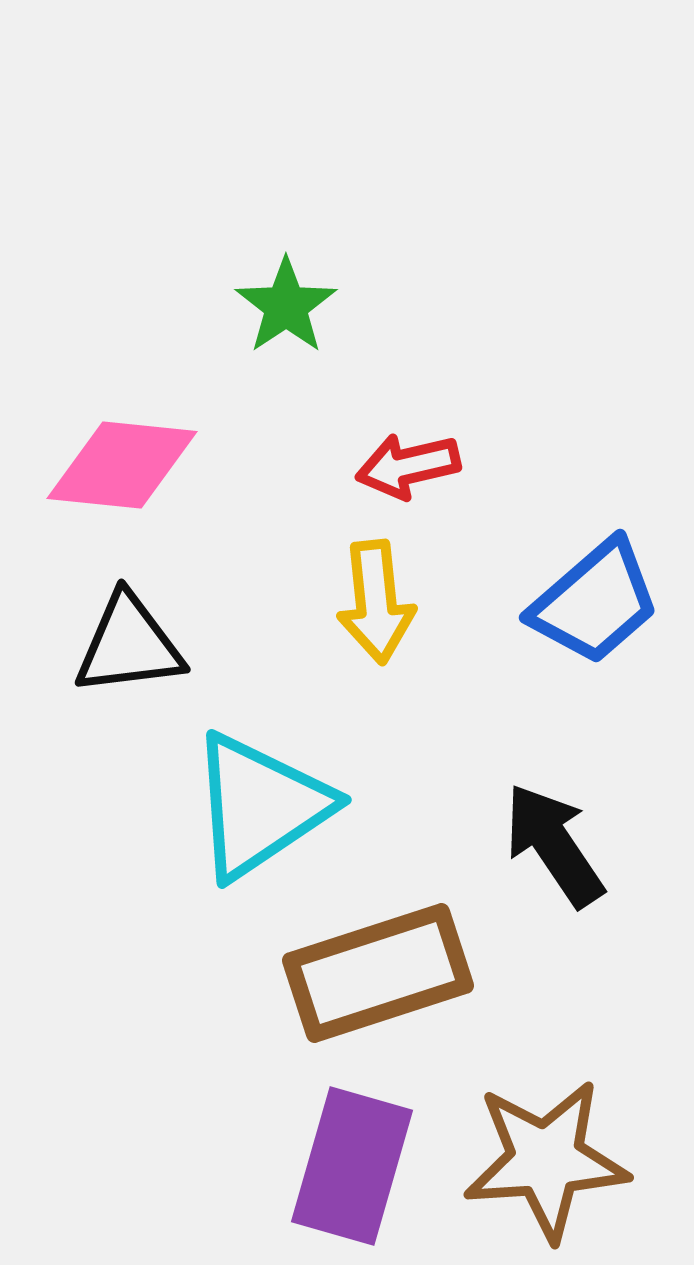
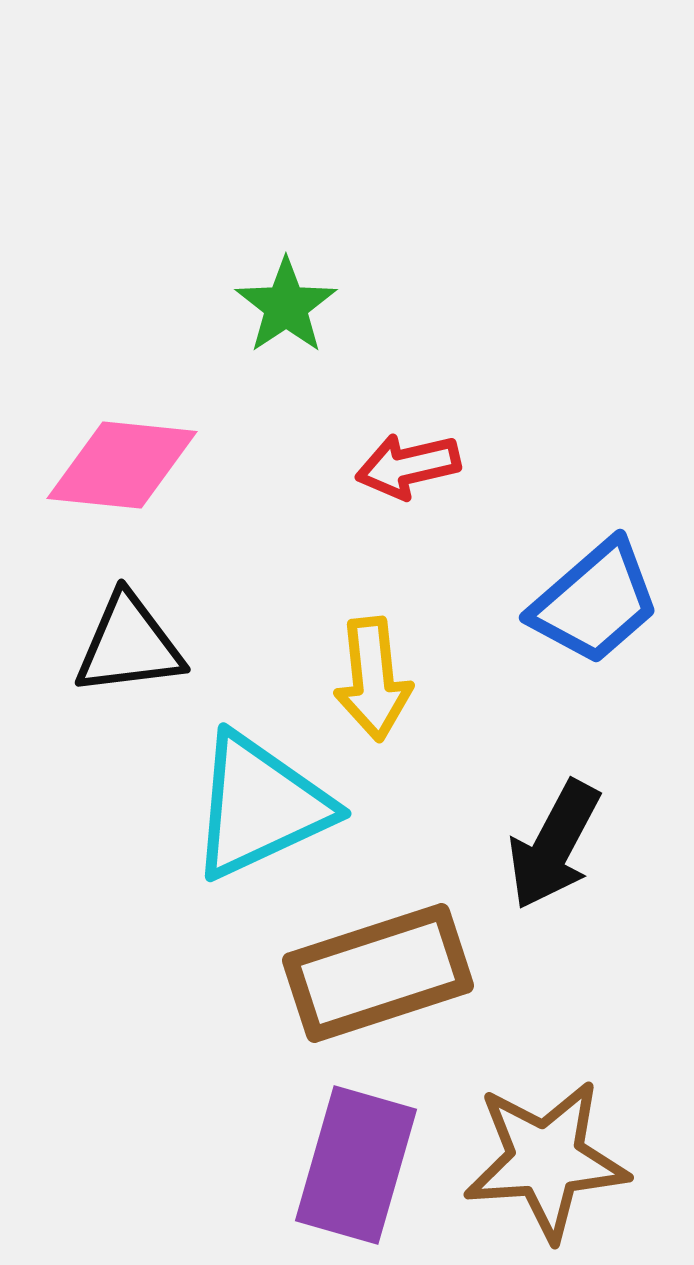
yellow arrow: moved 3 px left, 77 px down
cyan triangle: rotated 9 degrees clockwise
black arrow: rotated 118 degrees counterclockwise
purple rectangle: moved 4 px right, 1 px up
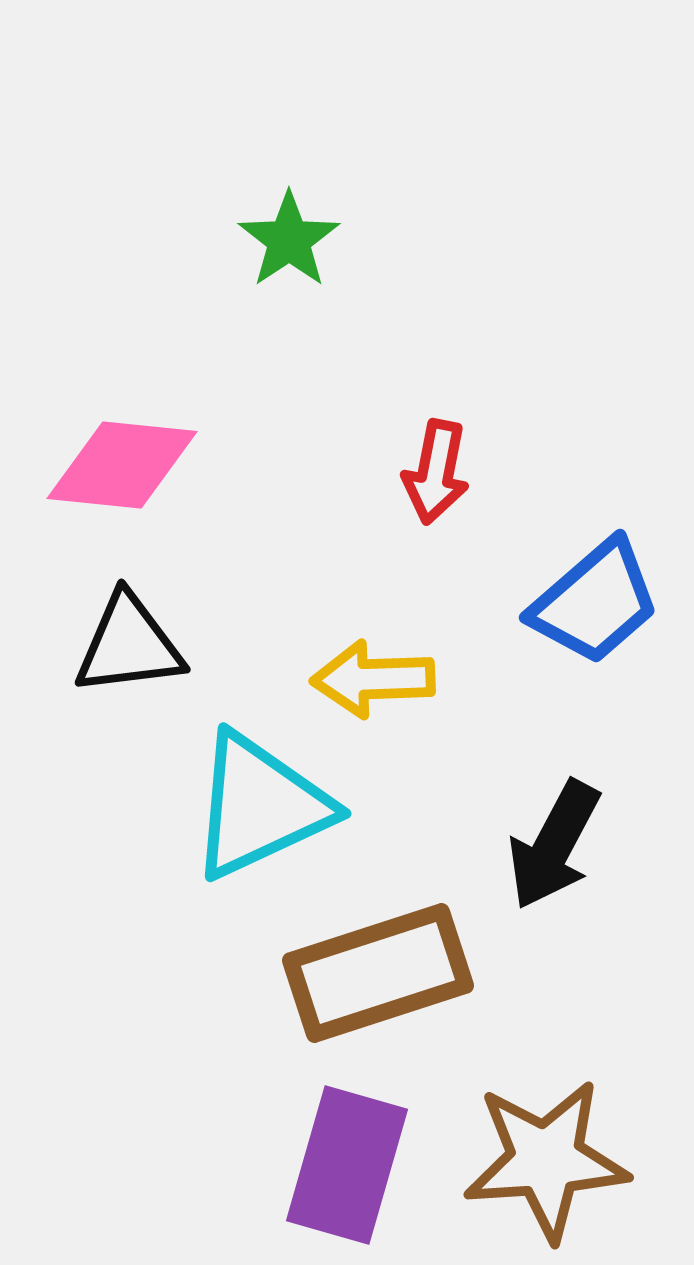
green star: moved 3 px right, 66 px up
red arrow: moved 28 px right, 6 px down; rotated 66 degrees counterclockwise
yellow arrow: rotated 94 degrees clockwise
purple rectangle: moved 9 px left
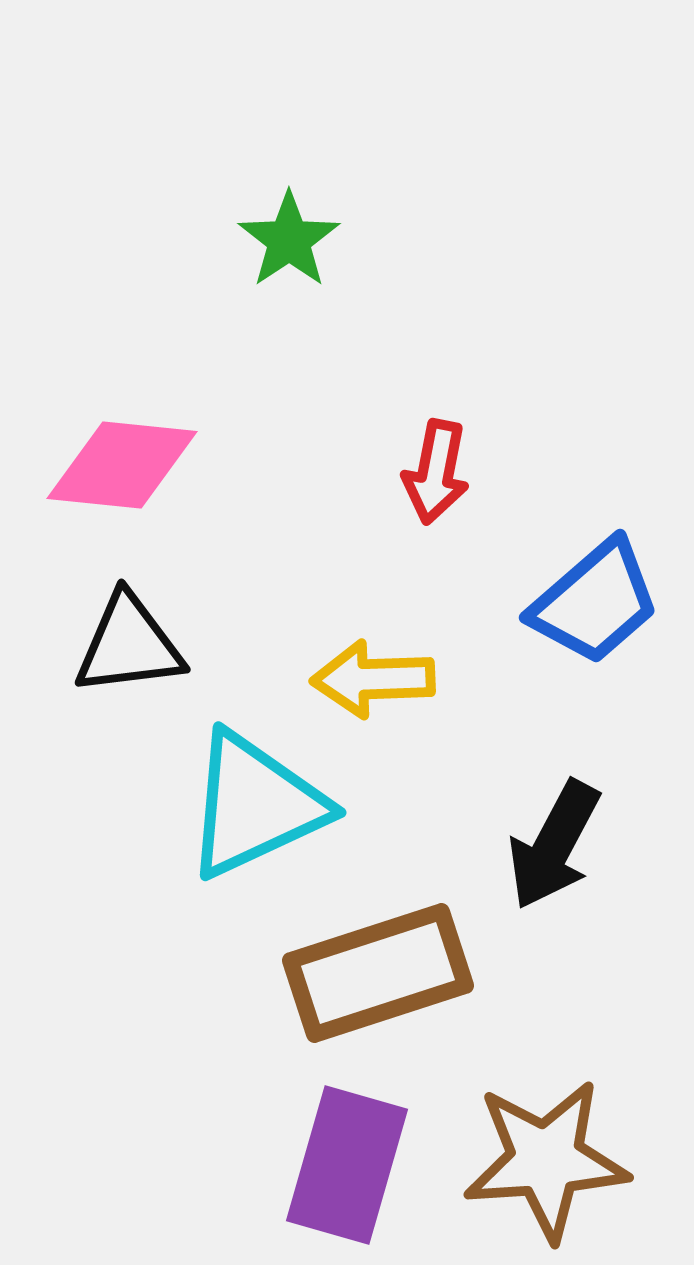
cyan triangle: moved 5 px left, 1 px up
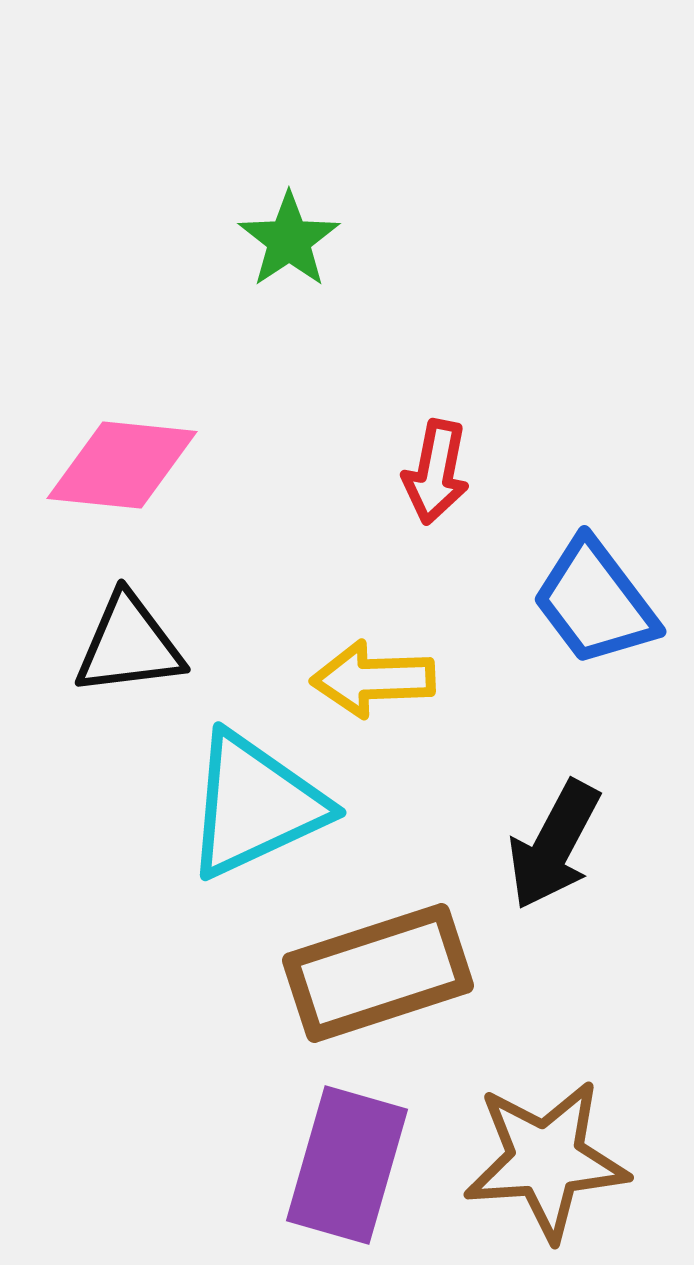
blue trapezoid: rotated 94 degrees clockwise
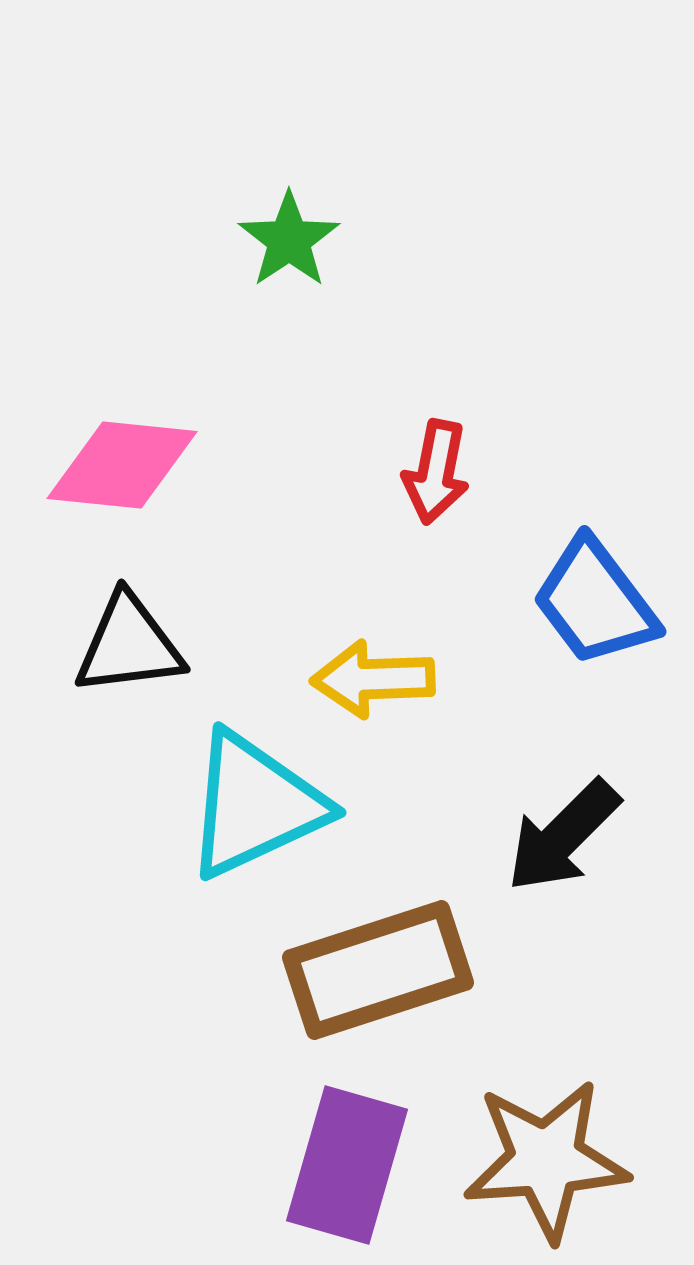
black arrow: moved 9 px right, 9 px up; rotated 17 degrees clockwise
brown rectangle: moved 3 px up
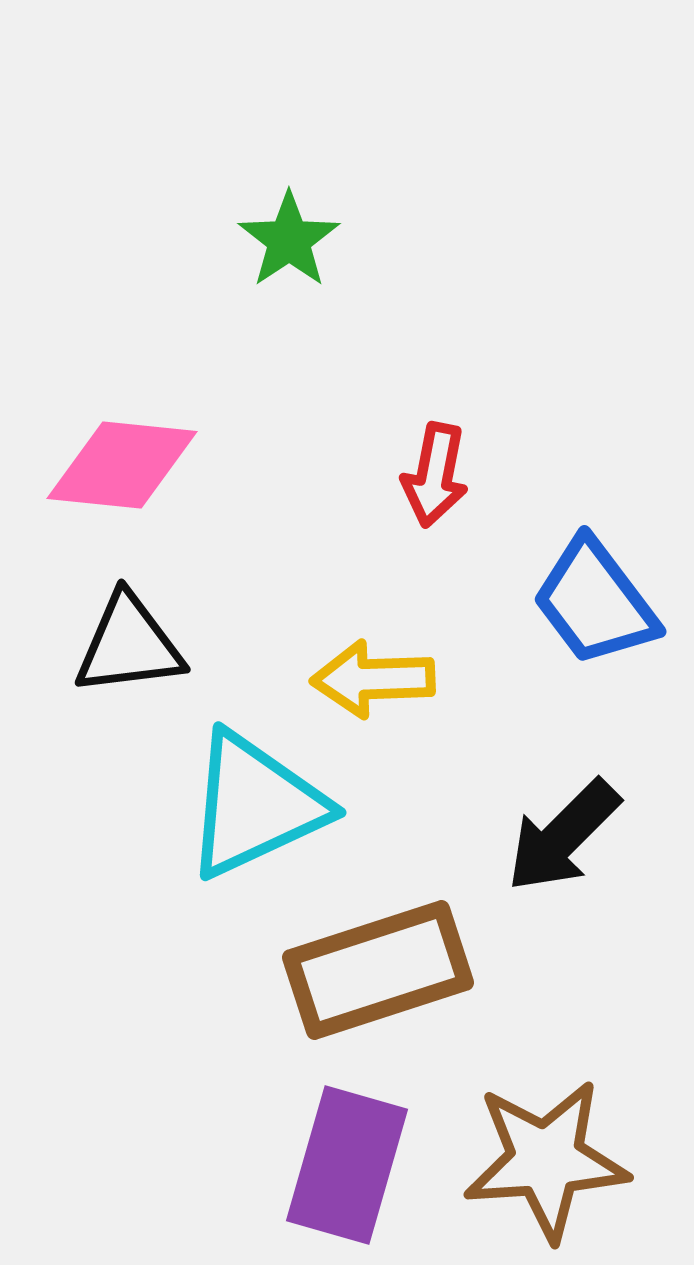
red arrow: moved 1 px left, 3 px down
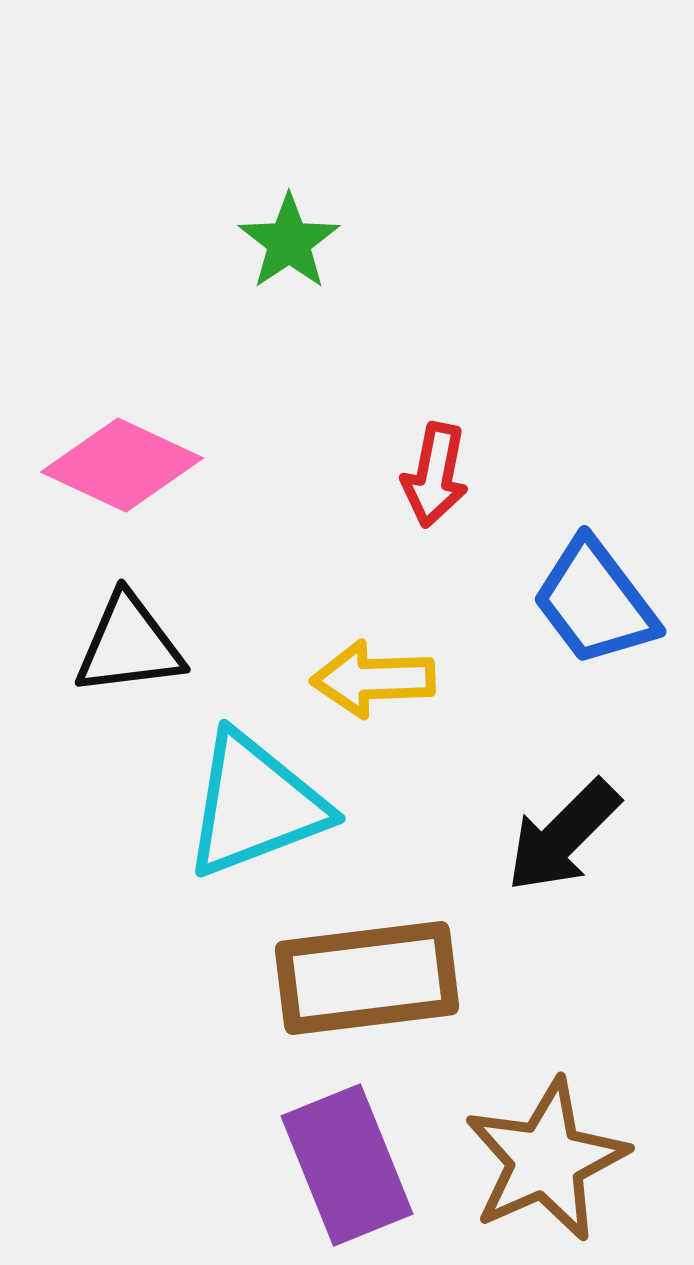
green star: moved 2 px down
pink diamond: rotated 19 degrees clockwise
cyan triangle: rotated 4 degrees clockwise
brown rectangle: moved 11 px left, 8 px down; rotated 11 degrees clockwise
brown star: rotated 20 degrees counterclockwise
purple rectangle: rotated 38 degrees counterclockwise
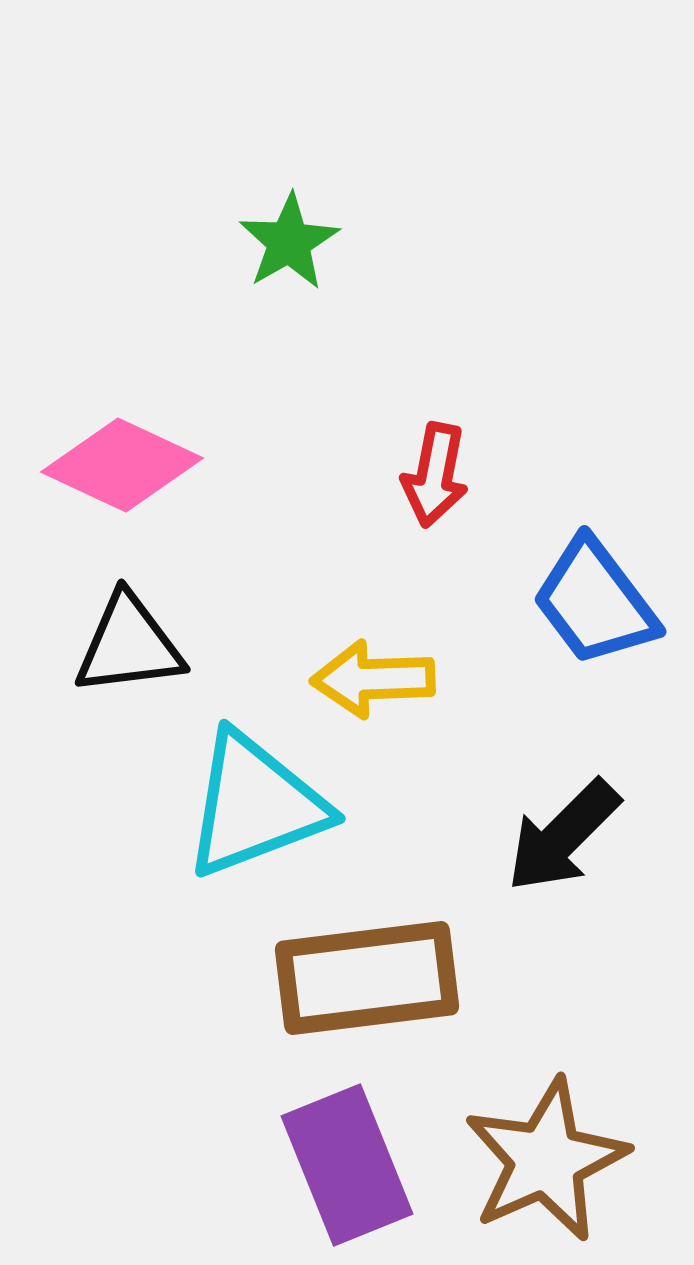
green star: rotated 4 degrees clockwise
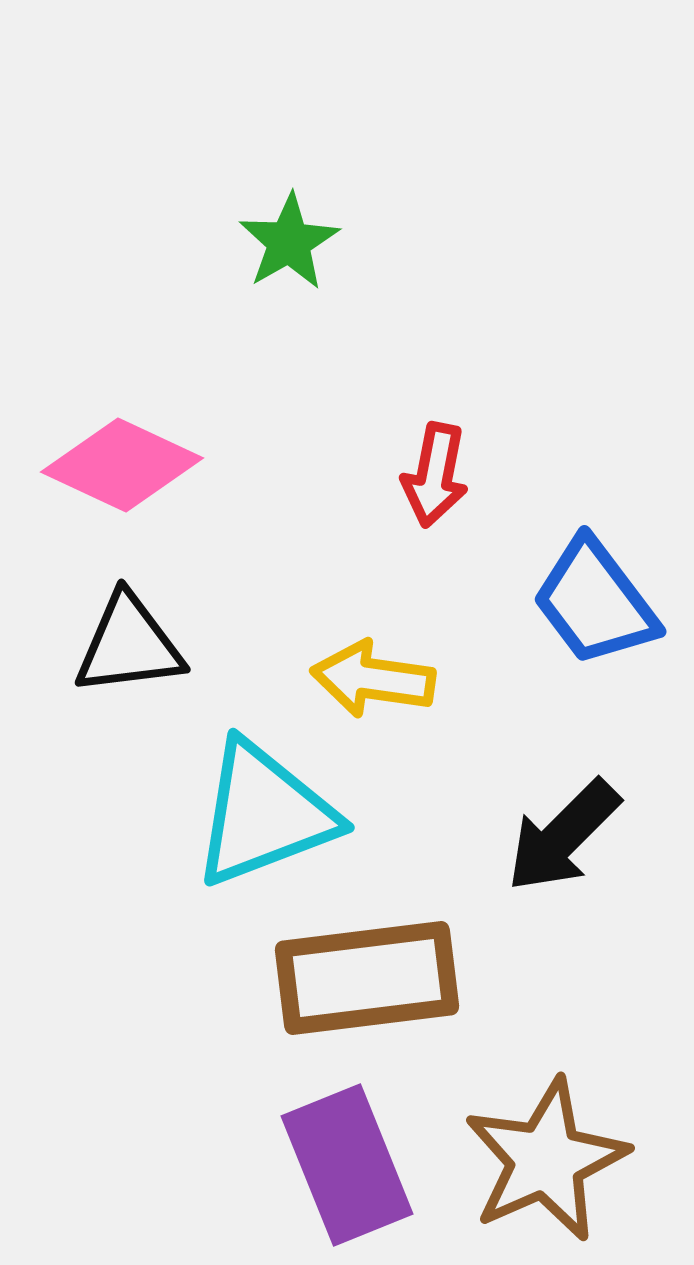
yellow arrow: rotated 10 degrees clockwise
cyan triangle: moved 9 px right, 9 px down
